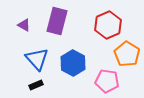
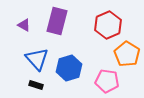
blue hexagon: moved 4 px left, 5 px down; rotated 15 degrees clockwise
black rectangle: rotated 40 degrees clockwise
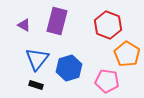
red hexagon: rotated 16 degrees counterclockwise
blue triangle: rotated 20 degrees clockwise
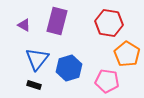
red hexagon: moved 1 px right, 2 px up; rotated 12 degrees counterclockwise
black rectangle: moved 2 px left
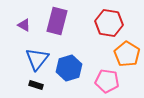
black rectangle: moved 2 px right
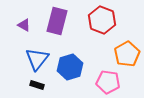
red hexagon: moved 7 px left, 3 px up; rotated 12 degrees clockwise
orange pentagon: rotated 10 degrees clockwise
blue hexagon: moved 1 px right, 1 px up
pink pentagon: moved 1 px right, 1 px down
black rectangle: moved 1 px right
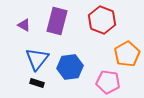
blue hexagon: rotated 10 degrees clockwise
black rectangle: moved 2 px up
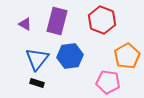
purple triangle: moved 1 px right, 1 px up
orange pentagon: moved 2 px down
blue hexagon: moved 11 px up
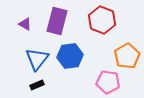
black rectangle: moved 2 px down; rotated 40 degrees counterclockwise
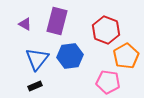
red hexagon: moved 4 px right, 10 px down
orange pentagon: moved 1 px left
black rectangle: moved 2 px left, 1 px down
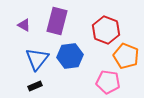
purple triangle: moved 1 px left, 1 px down
orange pentagon: rotated 20 degrees counterclockwise
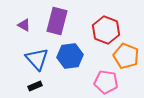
blue triangle: rotated 20 degrees counterclockwise
pink pentagon: moved 2 px left
